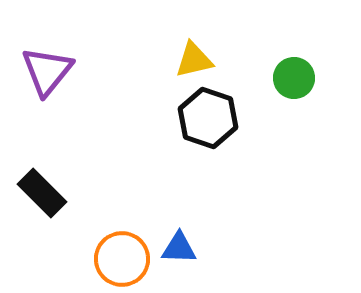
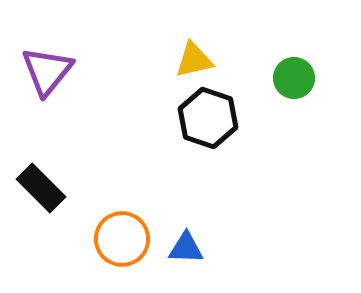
black rectangle: moved 1 px left, 5 px up
blue triangle: moved 7 px right
orange circle: moved 20 px up
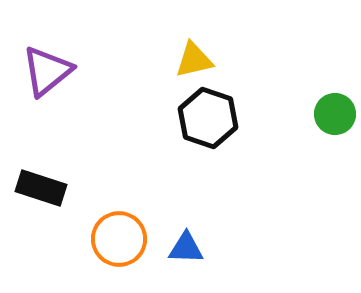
purple triangle: rotated 12 degrees clockwise
green circle: moved 41 px right, 36 px down
black rectangle: rotated 27 degrees counterclockwise
orange circle: moved 3 px left
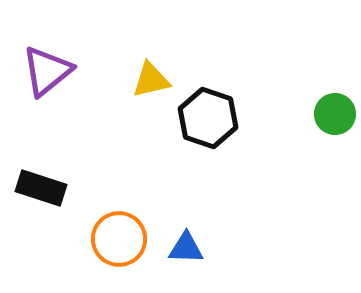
yellow triangle: moved 43 px left, 20 px down
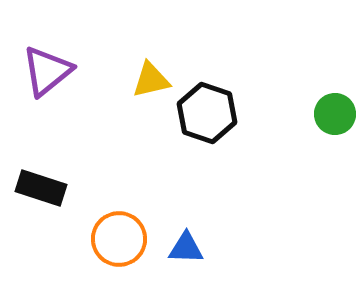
black hexagon: moved 1 px left, 5 px up
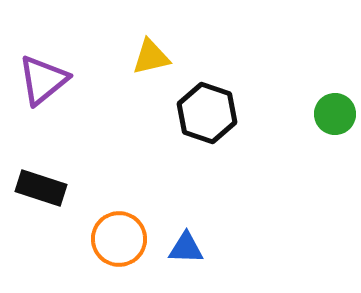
purple triangle: moved 4 px left, 9 px down
yellow triangle: moved 23 px up
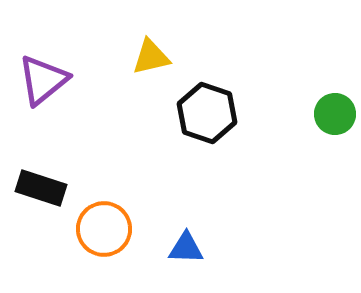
orange circle: moved 15 px left, 10 px up
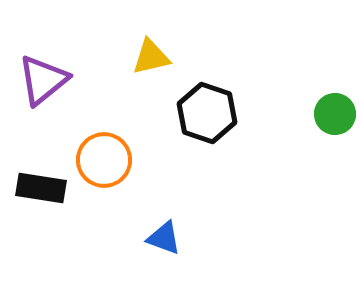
black rectangle: rotated 9 degrees counterclockwise
orange circle: moved 69 px up
blue triangle: moved 22 px left, 10 px up; rotated 18 degrees clockwise
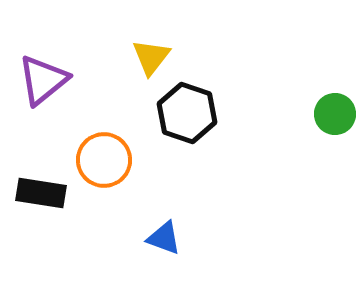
yellow triangle: rotated 39 degrees counterclockwise
black hexagon: moved 20 px left
black rectangle: moved 5 px down
